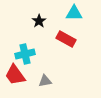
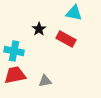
cyan triangle: rotated 12 degrees clockwise
black star: moved 8 px down
cyan cross: moved 11 px left, 3 px up; rotated 24 degrees clockwise
red trapezoid: rotated 115 degrees clockwise
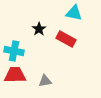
red trapezoid: rotated 10 degrees clockwise
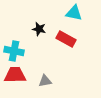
black star: rotated 24 degrees counterclockwise
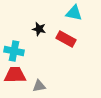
gray triangle: moved 6 px left, 5 px down
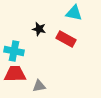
red trapezoid: moved 1 px up
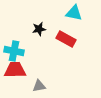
black star: rotated 24 degrees counterclockwise
red trapezoid: moved 4 px up
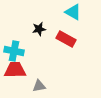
cyan triangle: moved 1 px left, 1 px up; rotated 18 degrees clockwise
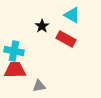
cyan triangle: moved 1 px left, 3 px down
black star: moved 3 px right, 3 px up; rotated 24 degrees counterclockwise
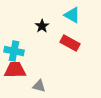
red rectangle: moved 4 px right, 4 px down
gray triangle: rotated 24 degrees clockwise
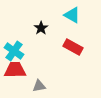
black star: moved 1 px left, 2 px down
red rectangle: moved 3 px right, 4 px down
cyan cross: rotated 24 degrees clockwise
gray triangle: rotated 24 degrees counterclockwise
